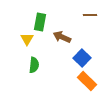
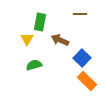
brown line: moved 10 px left, 1 px up
brown arrow: moved 2 px left, 3 px down
green semicircle: rotated 112 degrees counterclockwise
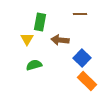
brown arrow: rotated 18 degrees counterclockwise
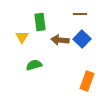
green rectangle: rotated 18 degrees counterclockwise
yellow triangle: moved 5 px left, 2 px up
blue square: moved 19 px up
orange rectangle: rotated 66 degrees clockwise
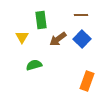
brown line: moved 1 px right, 1 px down
green rectangle: moved 1 px right, 2 px up
brown arrow: moved 2 px left, 1 px up; rotated 42 degrees counterclockwise
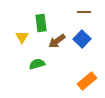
brown line: moved 3 px right, 3 px up
green rectangle: moved 3 px down
brown arrow: moved 1 px left, 2 px down
green semicircle: moved 3 px right, 1 px up
orange rectangle: rotated 30 degrees clockwise
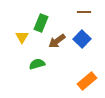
green rectangle: rotated 30 degrees clockwise
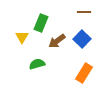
orange rectangle: moved 3 px left, 8 px up; rotated 18 degrees counterclockwise
